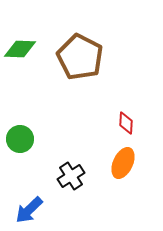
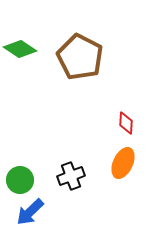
green diamond: rotated 32 degrees clockwise
green circle: moved 41 px down
black cross: rotated 12 degrees clockwise
blue arrow: moved 1 px right, 2 px down
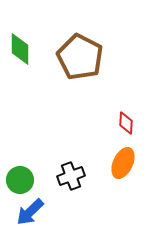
green diamond: rotated 56 degrees clockwise
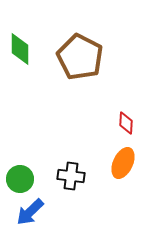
black cross: rotated 28 degrees clockwise
green circle: moved 1 px up
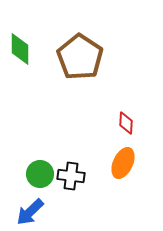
brown pentagon: rotated 6 degrees clockwise
green circle: moved 20 px right, 5 px up
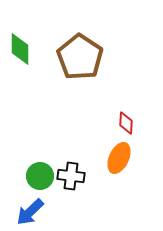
orange ellipse: moved 4 px left, 5 px up
green circle: moved 2 px down
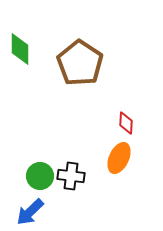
brown pentagon: moved 6 px down
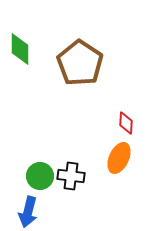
blue arrow: moved 2 px left; rotated 32 degrees counterclockwise
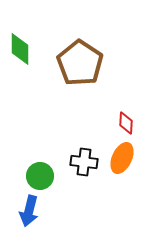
orange ellipse: moved 3 px right
black cross: moved 13 px right, 14 px up
blue arrow: moved 1 px right, 1 px up
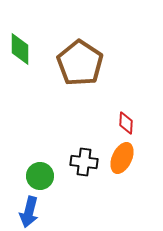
blue arrow: moved 1 px down
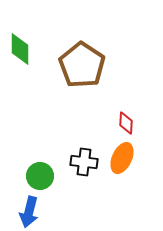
brown pentagon: moved 2 px right, 2 px down
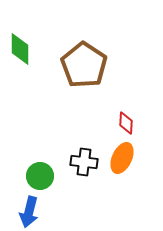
brown pentagon: moved 2 px right
